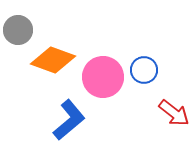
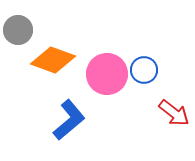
pink circle: moved 4 px right, 3 px up
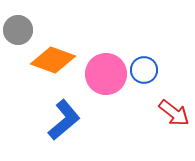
pink circle: moved 1 px left
blue L-shape: moved 5 px left
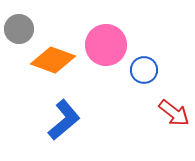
gray circle: moved 1 px right, 1 px up
pink circle: moved 29 px up
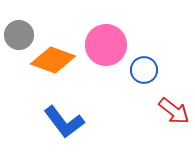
gray circle: moved 6 px down
red arrow: moved 2 px up
blue L-shape: moved 2 px down; rotated 93 degrees clockwise
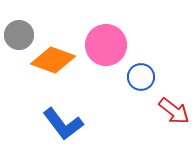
blue circle: moved 3 px left, 7 px down
blue L-shape: moved 1 px left, 2 px down
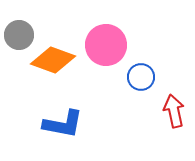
red arrow: rotated 140 degrees counterclockwise
blue L-shape: rotated 42 degrees counterclockwise
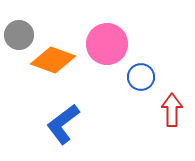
pink circle: moved 1 px right, 1 px up
red arrow: moved 2 px left, 1 px up; rotated 12 degrees clockwise
blue L-shape: rotated 132 degrees clockwise
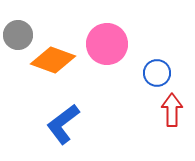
gray circle: moved 1 px left
blue circle: moved 16 px right, 4 px up
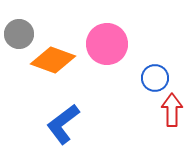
gray circle: moved 1 px right, 1 px up
blue circle: moved 2 px left, 5 px down
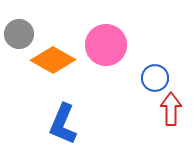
pink circle: moved 1 px left, 1 px down
orange diamond: rotated 9 degrees clockwise
red arrow: moved 1 px left, 1 px up
blue L-shape: rotated 30 degrees counterclockwise
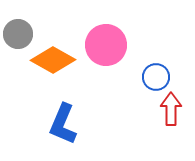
gray circle: moved 1 px left
blue circle: moved 1 px right, 1 px up
